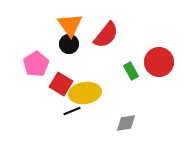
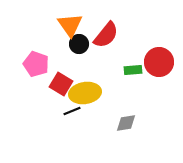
black circle: moved 10 px right
pink pentagon: rotated 20 degrees counterclockwise
green rectangle: moved 2 px right, 1 px up; rotated 66 degrees counterclockwise
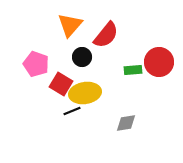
orange triangle: rotated 16 degrees clockwise
black circle: moved 3 px right, 13 px down
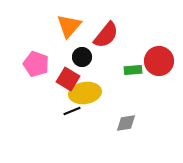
orange triangle: moved 1 px left, 1 px down
red circle: moved 1 px up
red square: moved 7 px right, 5 px up
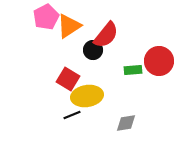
orange triangle: rotated 16 degrees clockwise
black circle: moved 11 px right, 7 px up
pink pentagon: moved 10 px right, 47 px up; rotated 25 degrees clockwise
yellow ellipse: moved 2 px right, 3 px down
black line: moved 4 px down
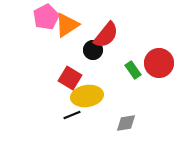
orange triangle: moved 2 px left, 1 px up
red circle: moved 2 px down
green rectangle: rotated 60 degrees clockwise
red square: moved 2 px right, 1 px up
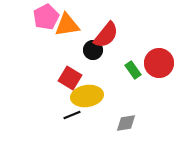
orange triangle: rotated 24 degrees clockwise
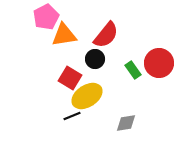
orange triangle: moved 3 px left, 10 px down
black circle: moved 2 px right, 9 px down
yellow ellipse: rotated 24 degrees counterclockwise
black line: moved 1 px down
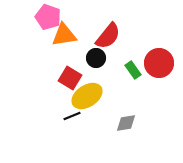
pink pentagon: moved 2 px right; rotated 25 degrees counterclockwise
red semicircle: moved 2 px right, 1 px down
black circle: moved 1 px right, 1 px up
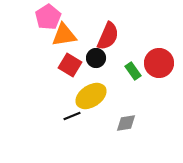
pink pentagon: rotated 20 degrees clockwise
red semicircle: rotated 16 degrees counterclockwise
green rectangle: moved 1 px down
red square: moved 13 px up
yellow ellipse: moved 4 px right
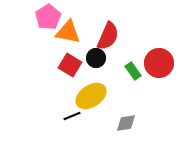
orange triangle: moved 4 px right, 3 px up; rotated 20 degrees clockwise
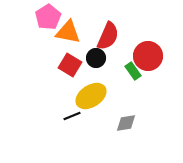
red circle: moved 11 px left, 7 px up
